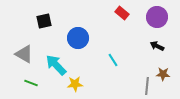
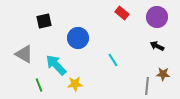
green line: moved 8 px right, 2 px down; rotated 48 degrees clockwise
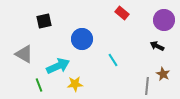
purple circle: moved 7 px right, 3 px down
blue circle: moved 4 px right, 1 px down
cyan arrow: moved 2 px right, 1 px down; rotated 110 degrees clockwise
brown star: rotated 24 degrees clockwise
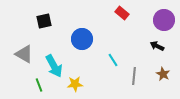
cyan arrow: moved 4 px left; rotated 85 degrees clockwise
gray line: moved 13 px left, 10 px up
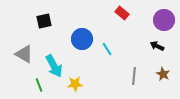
cyan line: moved 6 px left, 11 px up
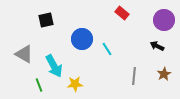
black square: moved 2 px right, 1 px up
brown star: moved 1 px right; rotated 16 degrees clockwise
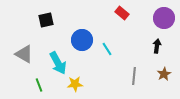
purple circle: moved 2 px up
blue circle: moved 1 px down
black arrow: rotated 72 degrees clockwise
cyan arrow: moved 4 px right, 3 px up
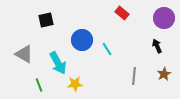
black arrow: rotated 32 degrees counterclockwise
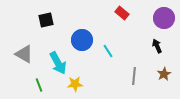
cyan line: moved 1 px right, 2 px down
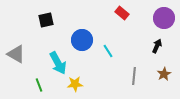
black arrow: rotated 48 degrees clockwise
gray triangle: moved 8 px left
